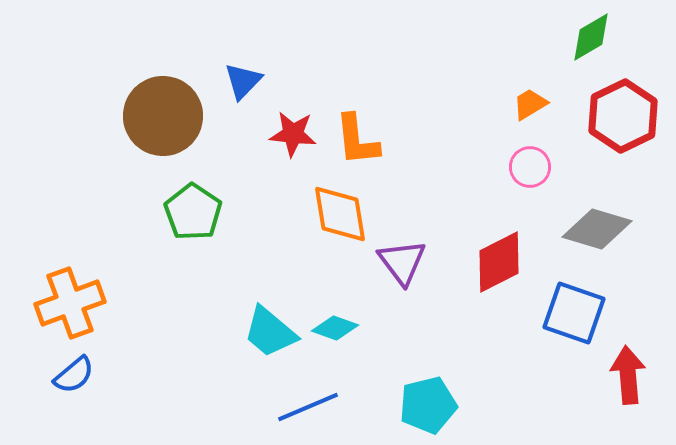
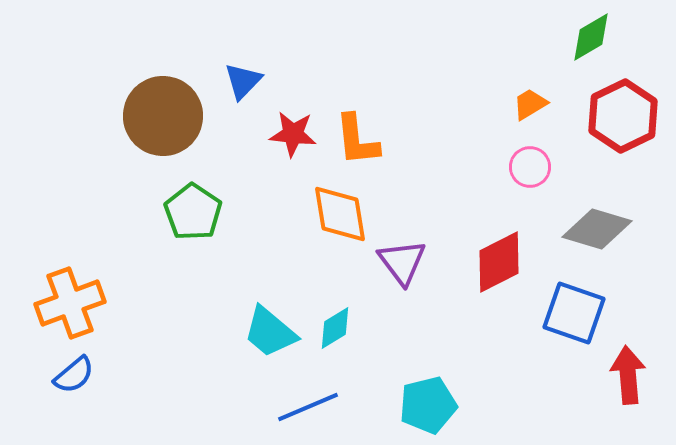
cyan diamond: rotated 51 degrees counterclockwise
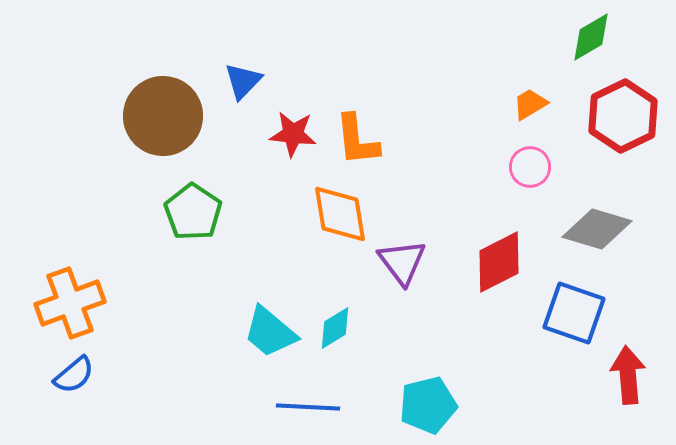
blue line: rotated 26 degrees clockwise
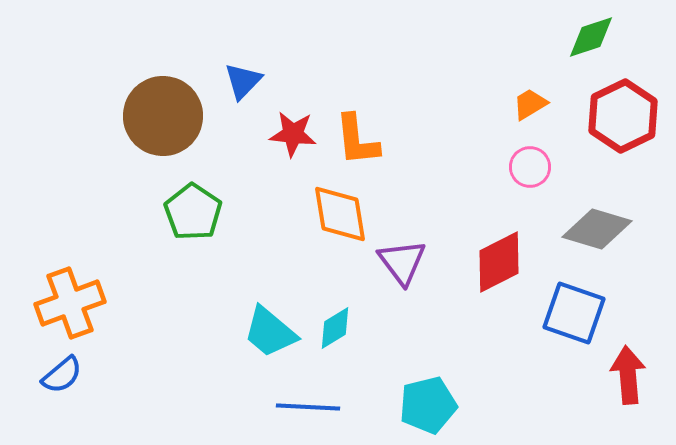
green diamond: rotated 12 degrees clockwise
blue semicircle: moved 12 px left
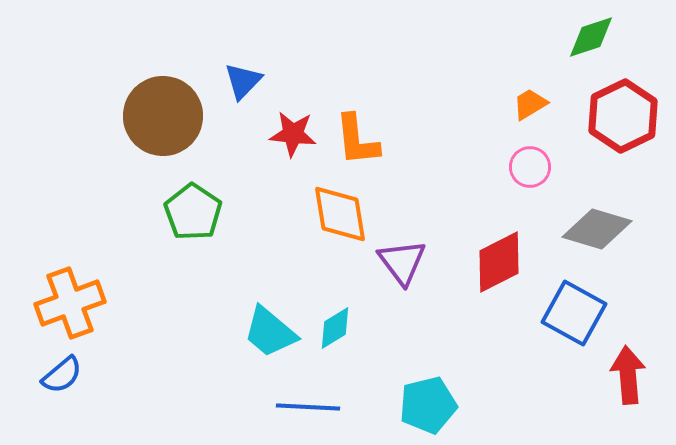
blue square: rotated 10 degrees clockwise
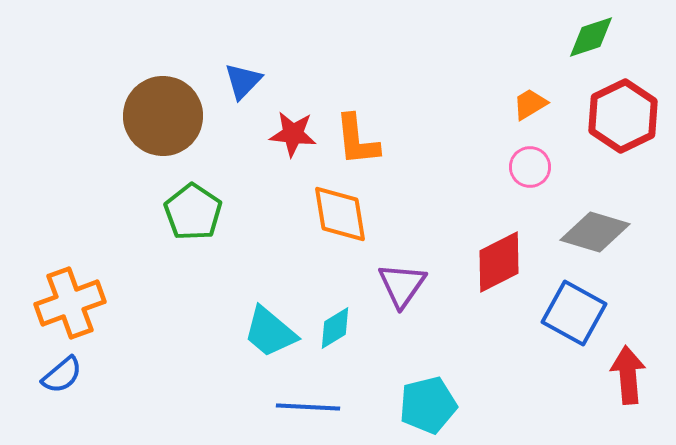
gray diamond: moved 2 px left, 3 px down
purple triangle: moved 23 px down; rotated 12 degrees clockwise
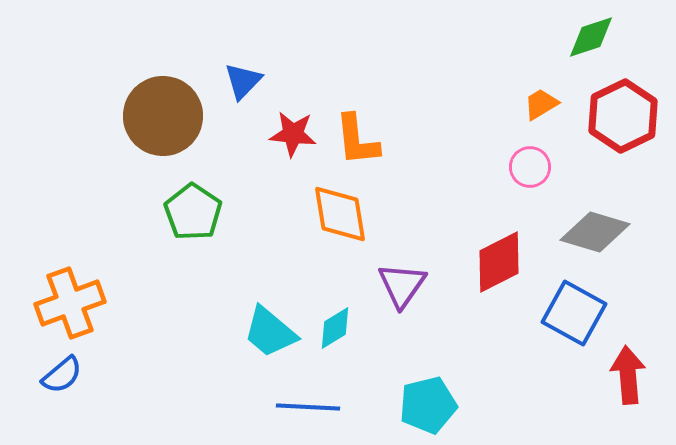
orange trapezoid: moved 11 px right
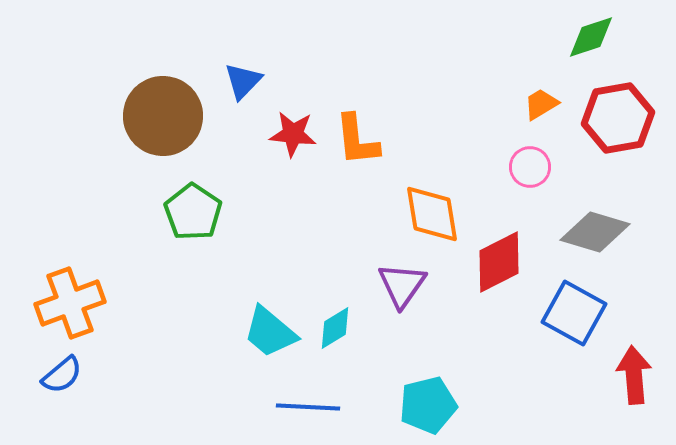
red hexagon: moved 5 px left, 2 px down; rotated 16 degrees clockwise
orange diamond: moved 92 px right
red arrow: moved 6 px right
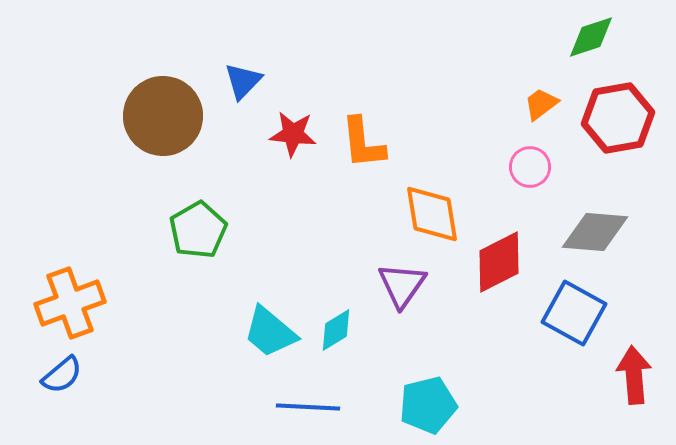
orange trapezoid: rotated 6 degrees counterclockwise
orange L-shape: moved 6 px right, 3 px down
green pentagon: moved 5 px right, 18 px down; rotated 8 degrees clockwise
gray diamond: rotated 12 degrees counterclockwise
cyan diamond: moved 1 px right, 2 px down
